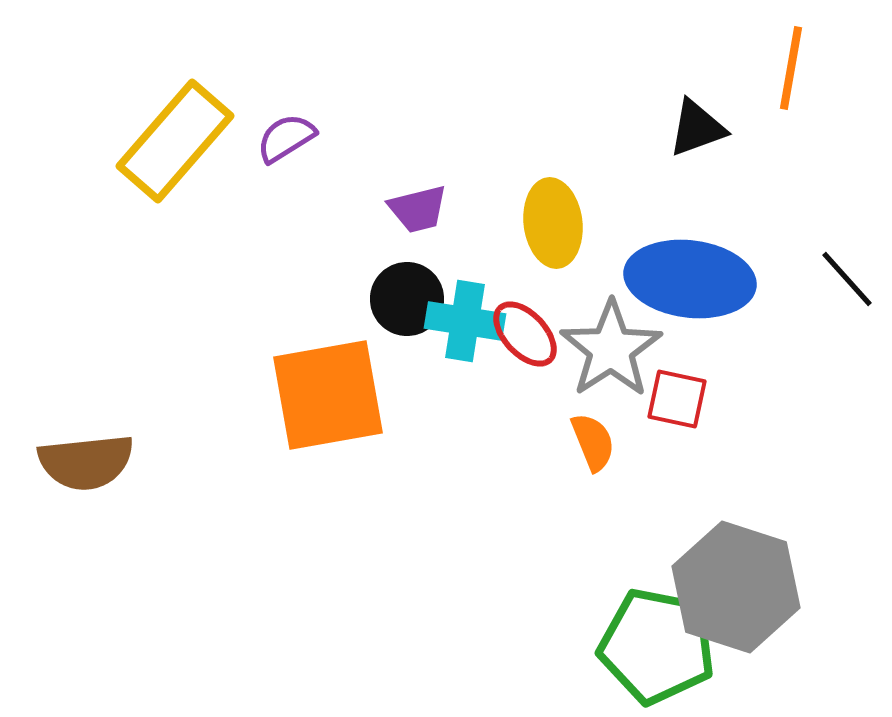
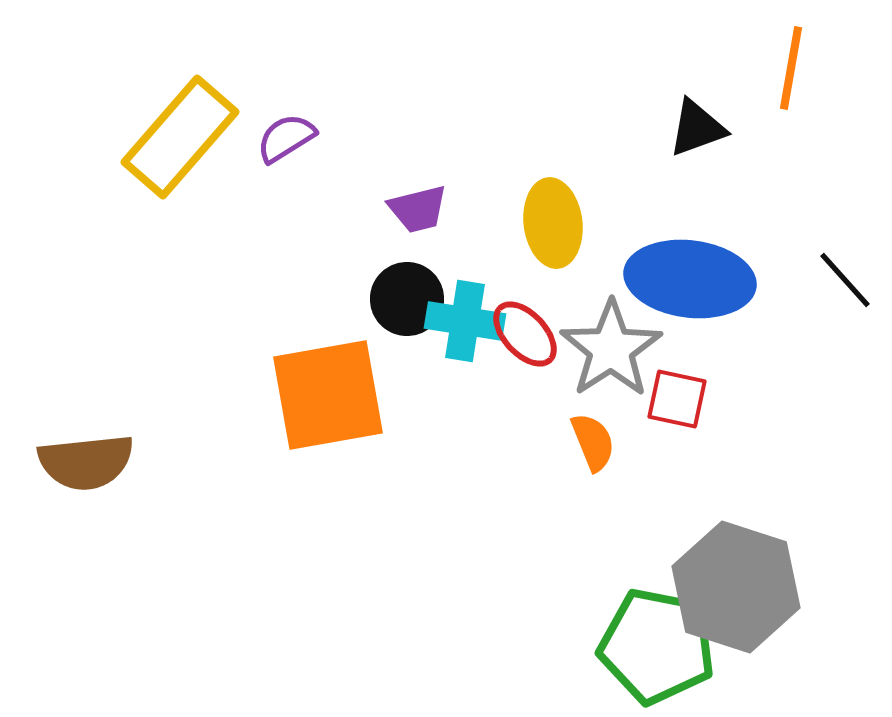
yellow rectangle: moved 5 px right, 4 px up
black line: moved 2 px left, 1 px down
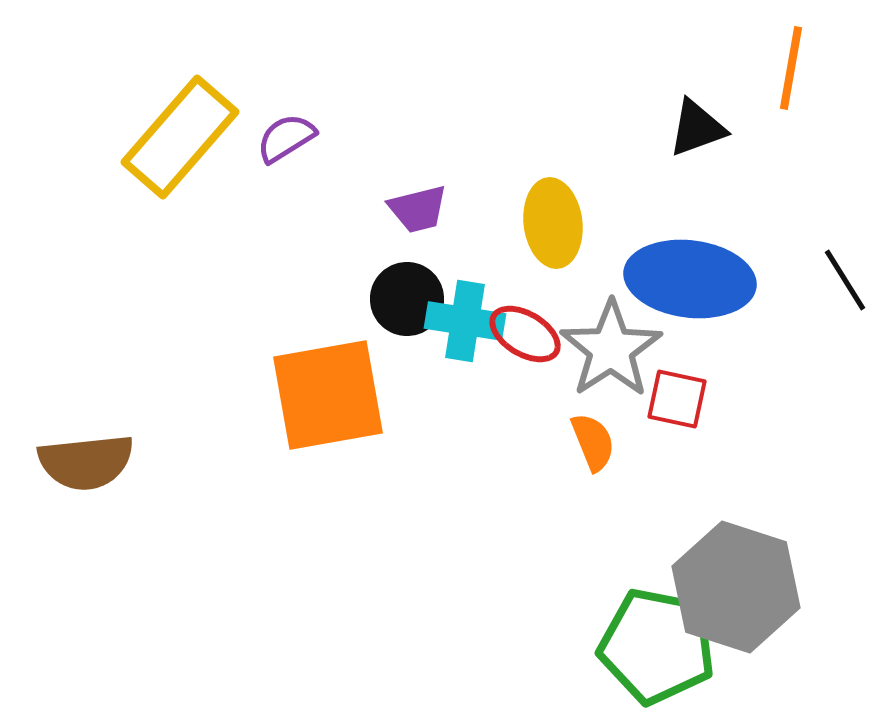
black line: rotated 10 degrees clockwise
red ellipse: rotated 16 degrees counterclockwise
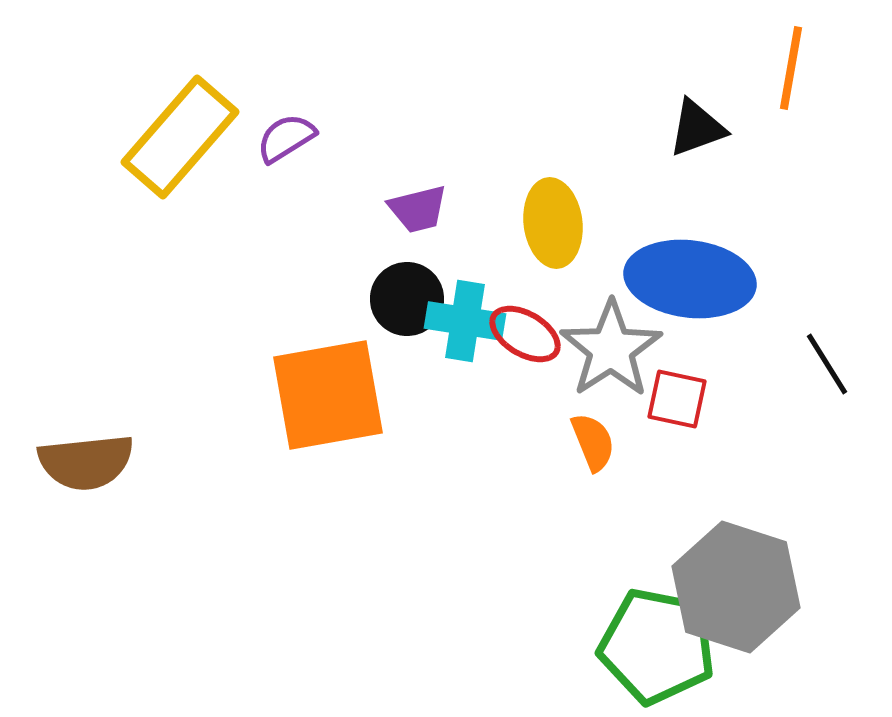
black line: moved 18 px left, 84 px down
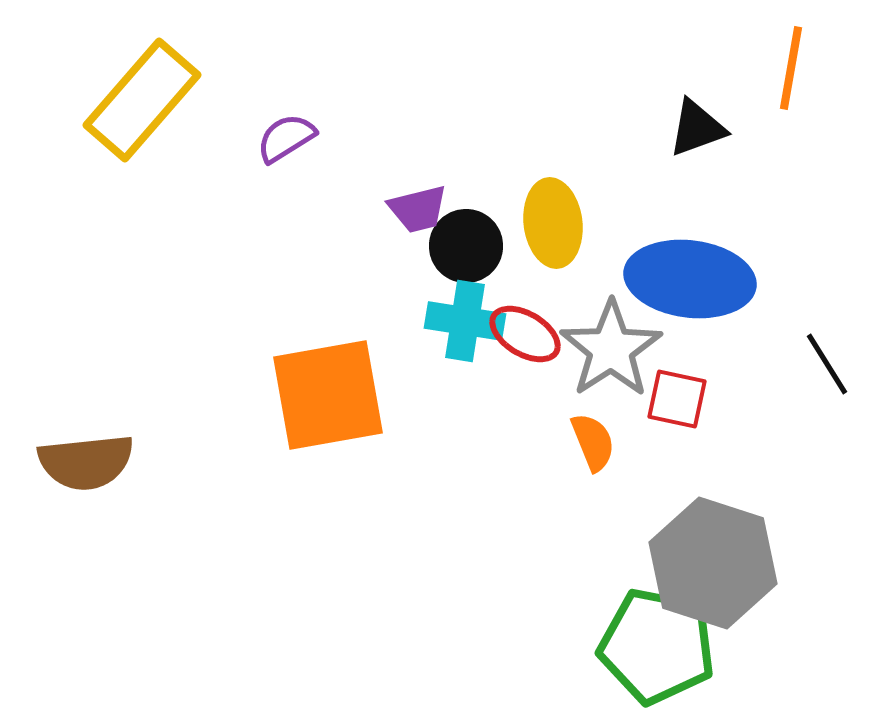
yellow rectangle: moved 38 px left, 37 px up
black circle: moved 59 px right, 53 px up
gray hexagon: moved 23 px left, 24 px up
